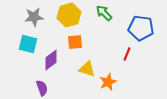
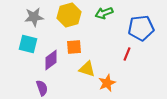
green arrow: rotated 66 degrees counterclockwise
blue pentagon: rotated 15 degrees counterclockwise
orange square: moved 1 px left, 5 px down
orange star: moved 1 px left, 1 px down
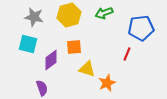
gray star: rotated 18 degrees clockwise
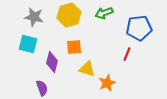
blue pentagon: moved 2 px left
purple diamond: moved 1 px right, 2 px down; rotated 40 degrees counterclockwise
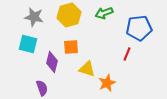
orange square: moved 3 px left
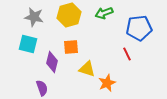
red line: rotated 48 degrees counterclockwise
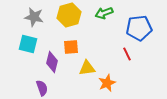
yellow triangle: moved 1 px up; rotated 24 degrees counterclockwise
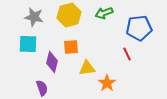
cyan square: rotated 12 degrees counterclockwise
orange star: rotated 12 degrees counterclockwise
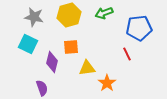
cyan square: rotated 24 degrees clockwise
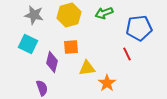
gray star: moved 2 px up
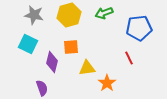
red line: moved 2 px right, 4 px down
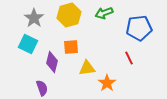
gray star: moved 3 px down; rotated 24 degrees clockwise
